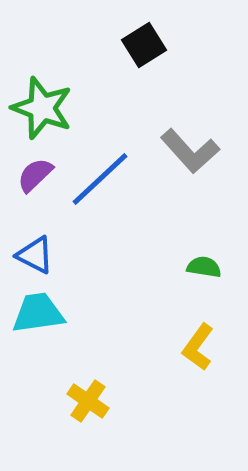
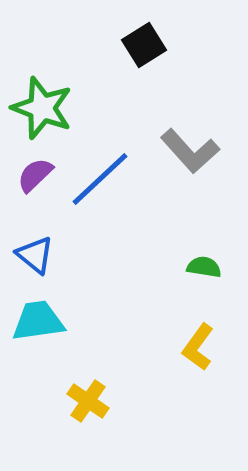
blue triangle: rotated 12 degrees clockwise
cyan trapezoid: moved 8 px down
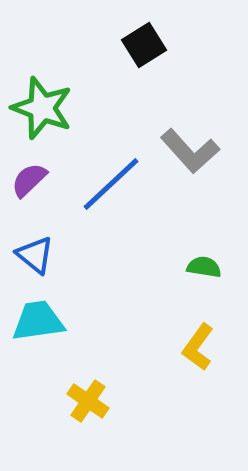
purple semicircle: moved 6 px left, 5 px down
blue line: moved 11 px right, 5 px down
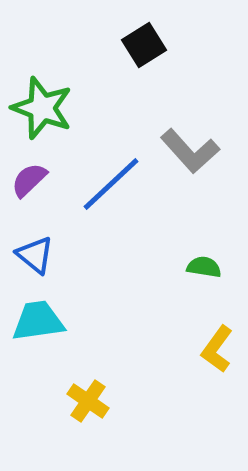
yellow L-shape: moved 19 px right, 2 px down
